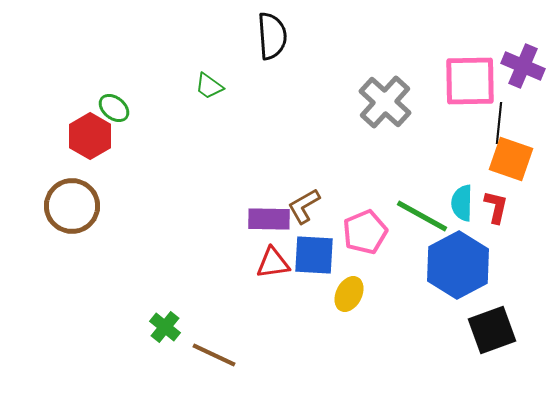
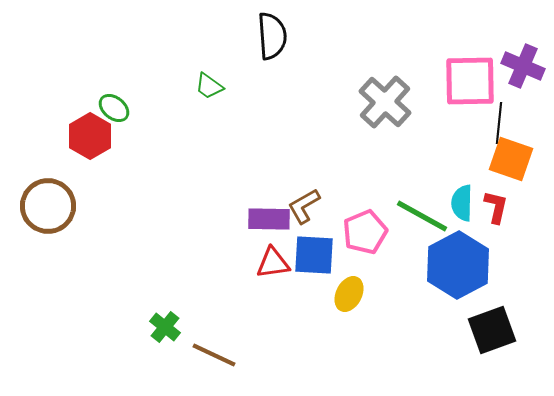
brown circle: moved 24 px left
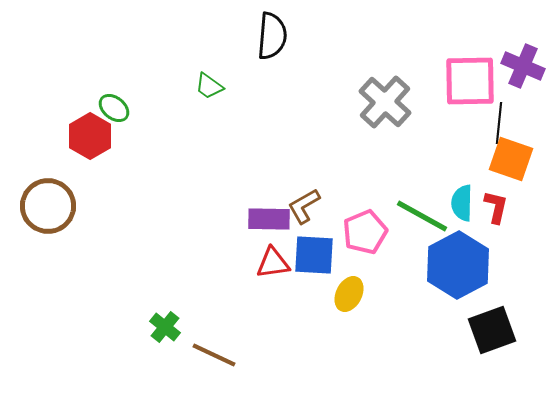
black semicircle: rotated 9 degrees clockwise
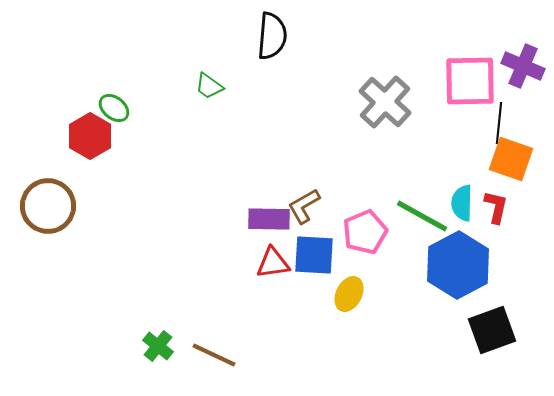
green cross: moved 7 px left, 19 px down
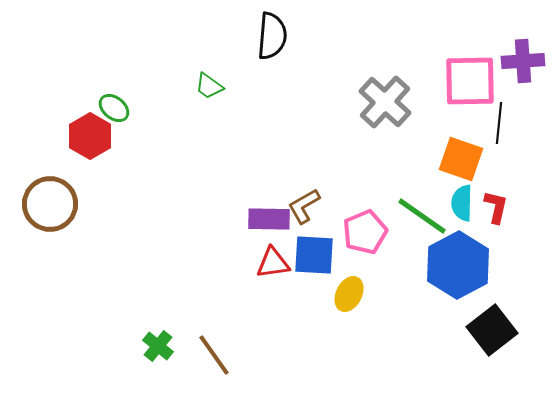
purple cross: moved 5 px up; rotated 27 degrees counterclockwise
orange square: moved 50 px left
brown circle: moved 2 px right, 2 px up
green line: rotated 6 degrees clockwise
black square: rotated 18 degrees counterclockwise
brown line: rotated 30 degrees clockwise
